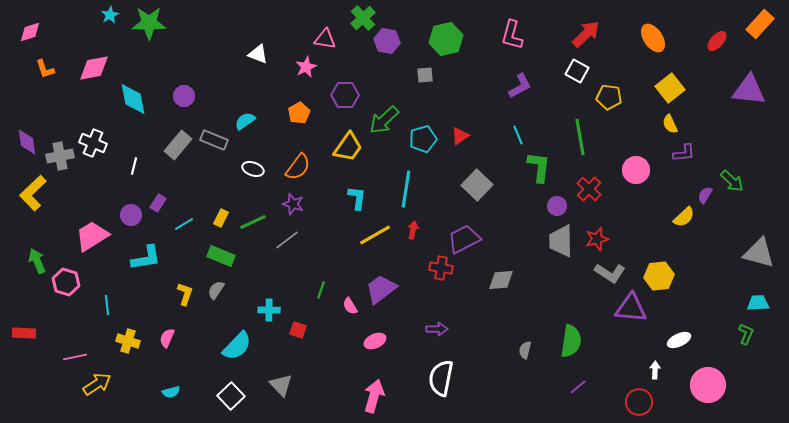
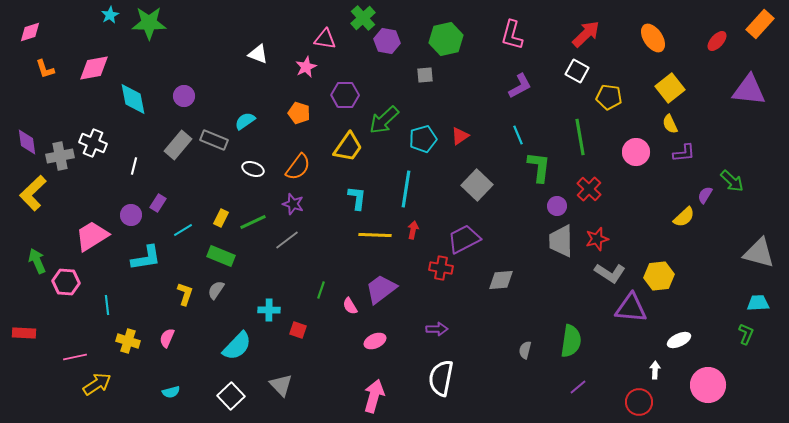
orange pentagon at (299, 113): rotated 25 degrees counterclockwise
pink circle at (636, 170): moved 18 px up
cyan line at (184, 224): moved 1 px left, 6 px down
yellow line at (375, 235): rotated 32 degrees clockwise
pink hexagon at (66, 282): rotated 12 degrees counterclockwise
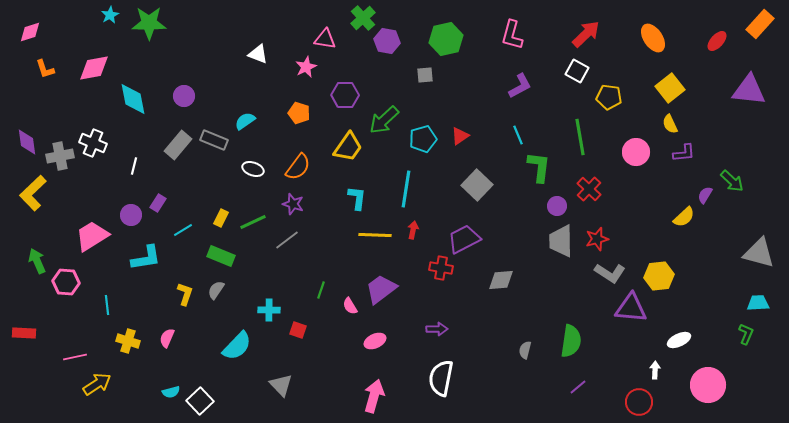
white square at (231, 396): moved 31 px left, 5 px down
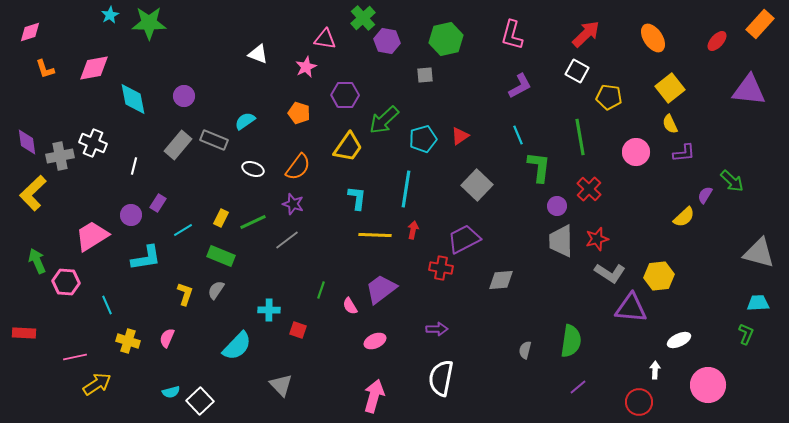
cyan line at (107, 305): rotated 18 degrees counterclockwise
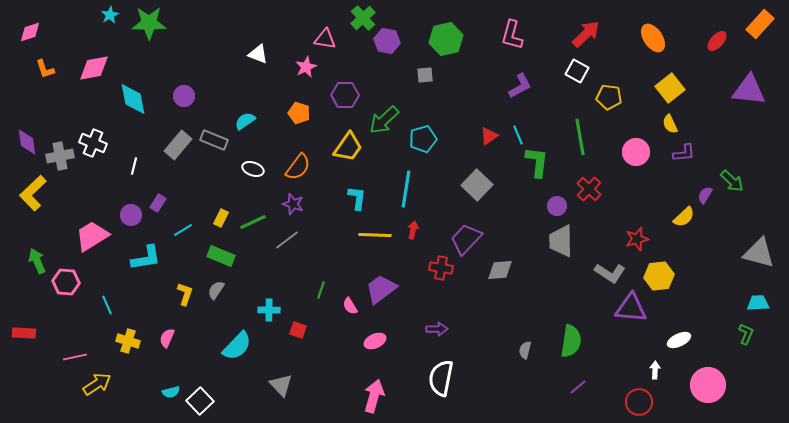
red triangle at (460, 136): moved 29 px right
green L-shape at (539, 167): moved 2 px left, 5 px up
purple trapezoid at (464, 239): moved 2 px right; rotated 20 degrees counterclockwise
red star at (597, 239): moved 40 px right
gray diamond at (501, 280): moved 1 px left, 10 px up
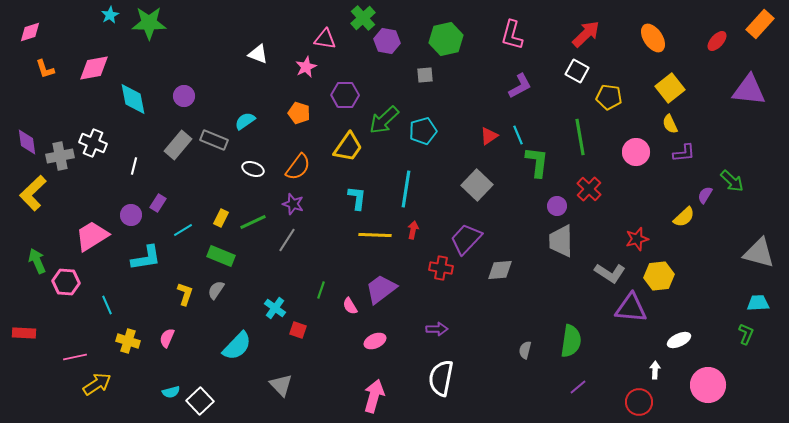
cyan pentagon at (423, 139): moved 8 px up
gray line at (287, 240): rotated 20 degrees counterclockwise
cyan cross at (269, 310): moved 6 px right, 2 px up; rotated 35 degrees clockwise
